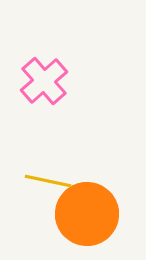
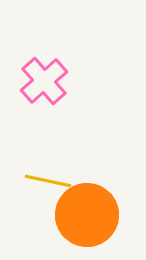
orange circle: moved 1 px down
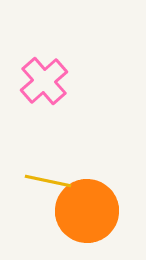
orange circle: moved 4 px up
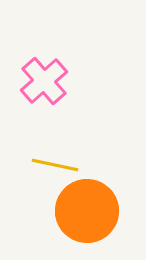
yellow line: moved 7 px right, 16 px up
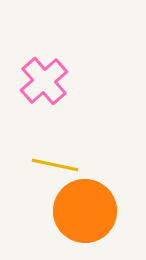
orange circle: moved 2 px left
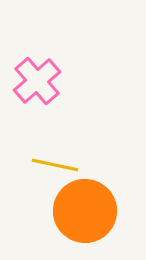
pink cross: moved 7 px left
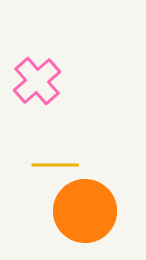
yellow line: rotated 12 degrees counterclockwise
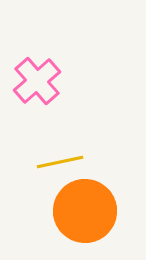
yellow line: moved 5 px right, 3 px up; rotated 12 degrees counterclockwise
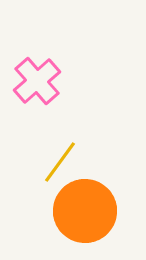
yellow line: rotated 42 degrees counterclockwise
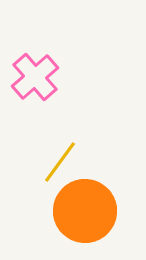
pink cross: moved 2 px left, 4 px up
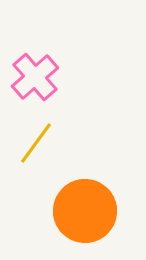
yellow line: moved 24 px left, 19 px up
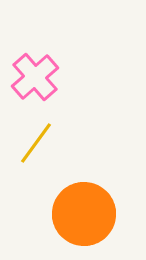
orange circle: moved 1 px left, 3 px down
